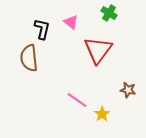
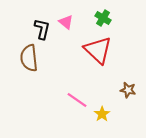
green cross: moved 6 px left, 5 px down
pink triangle: moved 5 px left
red triangle: rotated 24 degrees counterclockwise
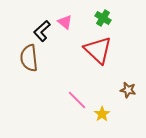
pink triangle: moved 1 px left
black L-shape: moved 2 px down; rotated 145 degrees counterclockwise
pink line: rotated 10 degrees clockwise
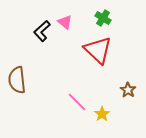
brown semicircle: moved 12 px left, 22 px down
brown star: rotated 21 degrees clockwise
pink line: moved 2 px down
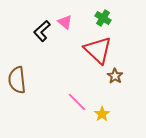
brown star: moved 13 px left, 14 px up
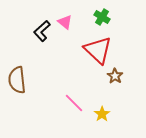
green cross: moved 1 px left, 1 px up
pink line: moved 3 px left, 1 px down
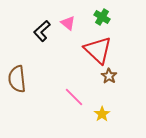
pink triangle: moved 3 px right, 1 px down
brown star: moved 6 px left
brown semicircle: moved 1 px up
pink line: moved 6 px up
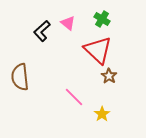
green cross: moved 2 px down
brown semicircle: moved 3 px right, 2 px up
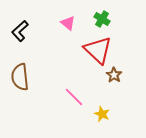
black L-shape: moved 22 px left
brown star: moved 5 px right, 1 px up
yellow star: rotated 14 degrees counterclockwise
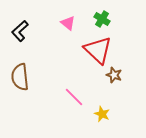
brown star: rotated 14 degrees counterclockwise
